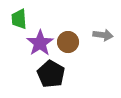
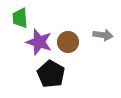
green trapezoid: moved 1 px right, 1 px up
purple star: moved 1 px left, 1 px up; rotated 20 degrees counterclockwise
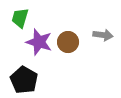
green trapezoid: rotated 20 degrees clockwise
black pentagon: moved 27 px left, 6 px down
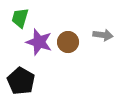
black pentagon: moved 3 px left, 1 px down
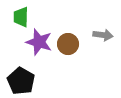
green trapezoid: moved 1 px right, 1 px up; rotated 15 degrees counterclockwise
brown circle: moved 2 px down
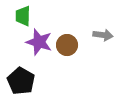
green trapezoid: moved 2 px right, 1 px up
brown circle: moved 1 px left, 1 px down
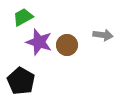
green trapezoid: moved 1 px down; rotated 60 degrees clockwise
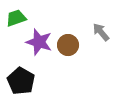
green trapezoid: moved 7 px left, 1 px down; rotated 10 degrees clockwise
gray arrow: moved 2 px left, 3 px up; rotated 138 degrees counterclockwise
brown circle: moved 1 px right
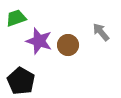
purple star: moved 1 px up
